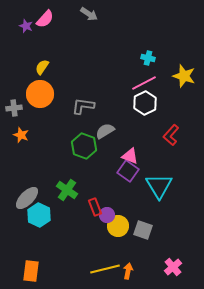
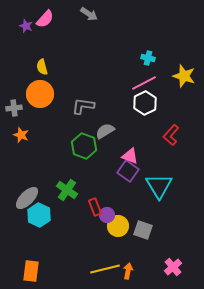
yellow semicircle: rotated 49 degrees counterclockwise
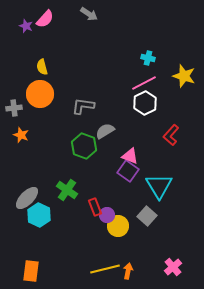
gray square: moved 4 px right, 14 px up; rotated 24 degrees clockwise
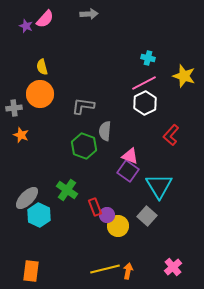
gray arrow: rotated 36 degrees counterclockwise
gray semicircle: rotated 54 degrees counterclockwise
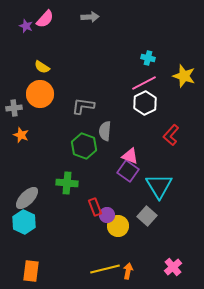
gray arrow: moved 1 px right, 3 px down
yellow semicircle: rotated 42 degrees counterclockwise
green cross: moved 7 px up; rotated 30 degrees counterclockwise
cyan hexagon: moved 15 px left, 7 px down
